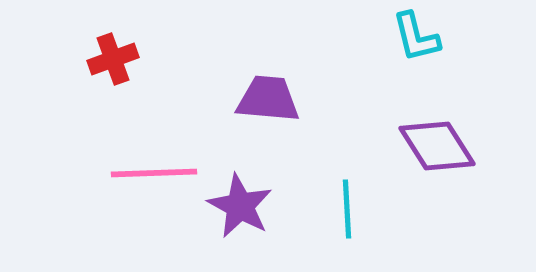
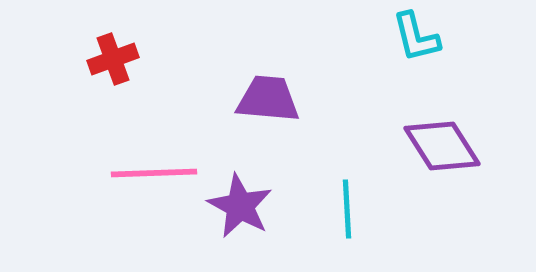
purple diamond: moved 5 px right
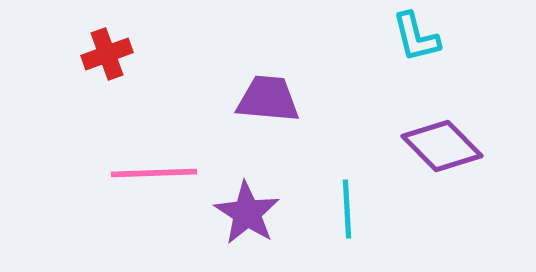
red cross: moved 6 px left, 5 px up
purple diamond: rotated 12 degrees counterclockwise
purple star: moved 7 px right, 7 px down; rotated 4 degrees clockwise
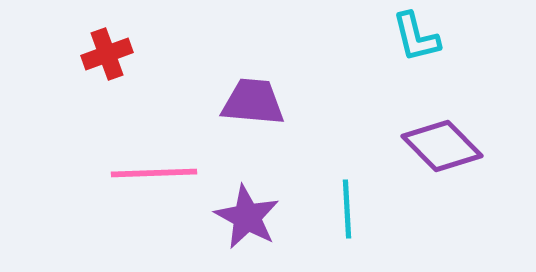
purple trapezoid: moved 15 px left, 3 px down
purple star: moved 4 px down; rotated 4 degrees counterclockwise
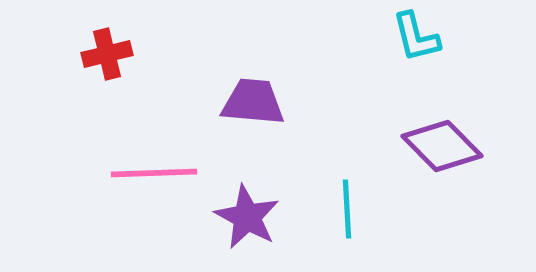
red cross: rotated 6 degrees clockwise
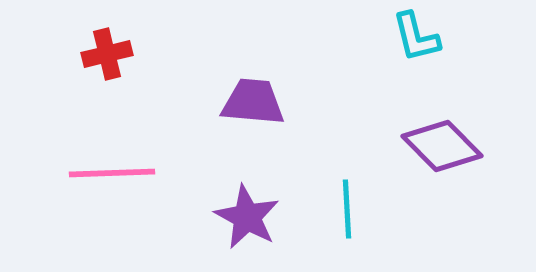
pink line: moved 42 px left
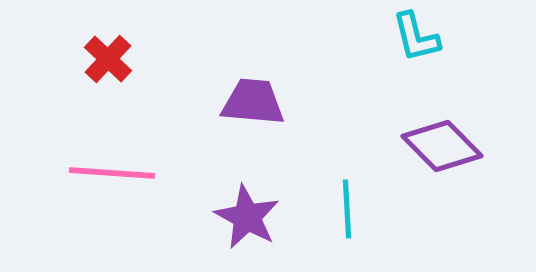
red cross: moved 1 px right, 5 px down; rotated 33 degrees counterclockwise
pink line: rotated 6 degrees clockwise
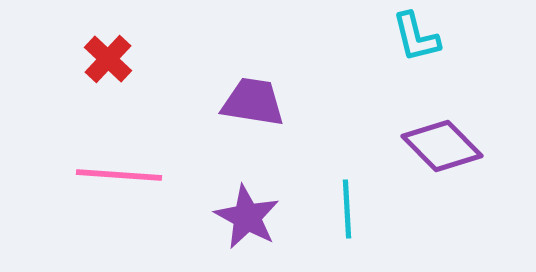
purple trapezoid: rotated 4 degrees clockwise
pink line: moved 7 px right, 2 px down
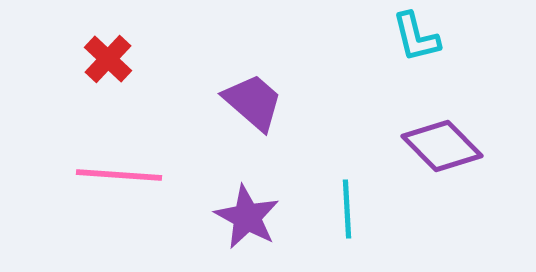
purple trapezoid: rotated 32 degrees clockwise
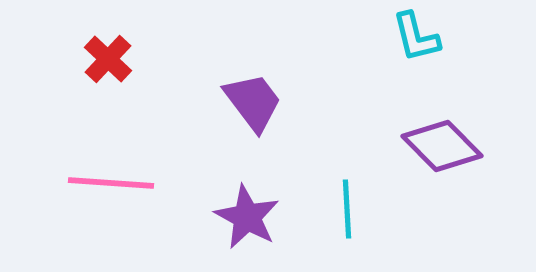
purple trapezoid: rotated 12 degrees clockwise
pink line: moved 8 px left, 8 px down
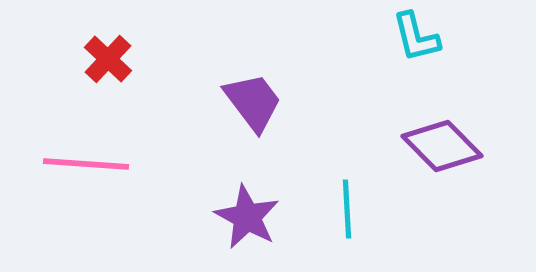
pink line: moved 25 px left, 19 px up
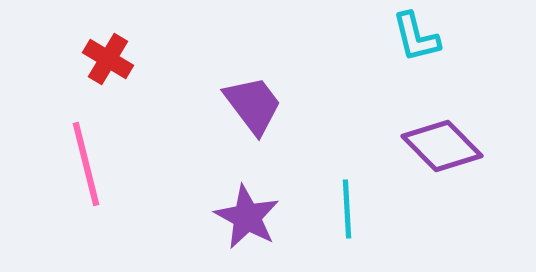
red cross: rotated 12 degrees counterclockwise
purple trapezoid: moved 3 px down
pink line: rotated 72 degrees clockwise
